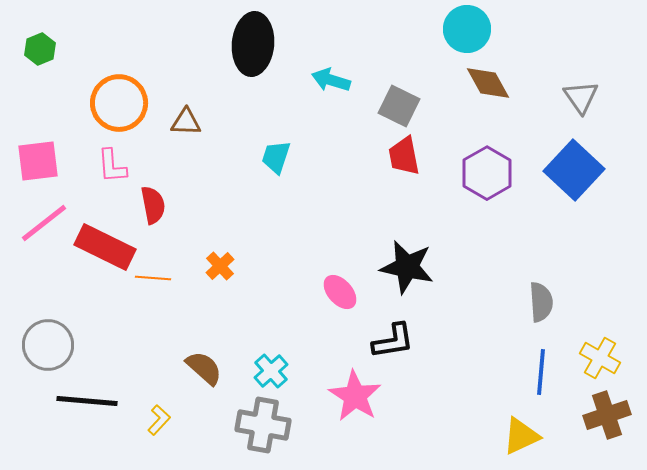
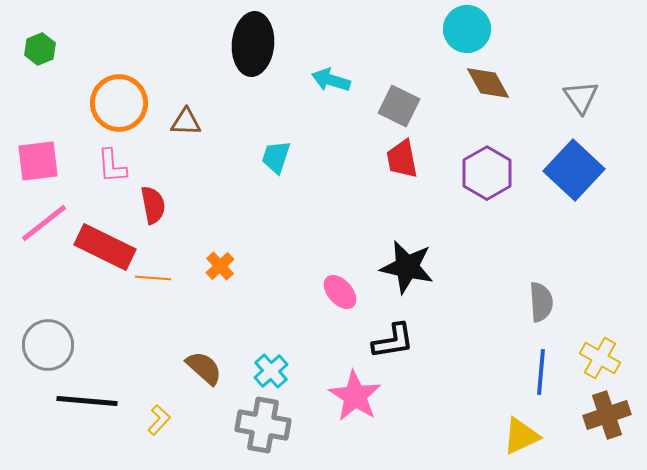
red trapezoid: moved 2 px left, 3 px down
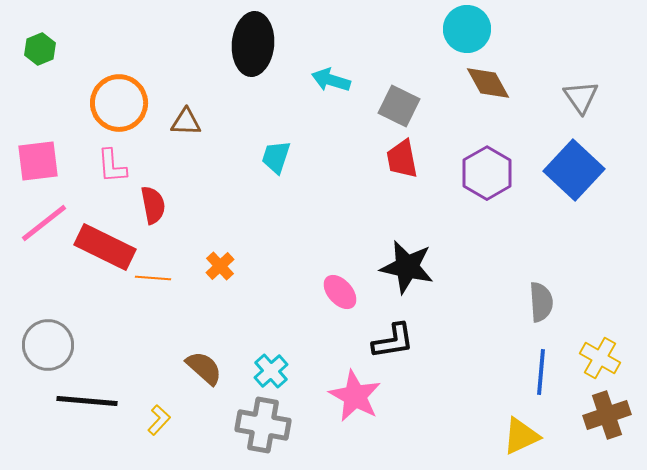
pink star: rotated 4 degrees counterclockwise
